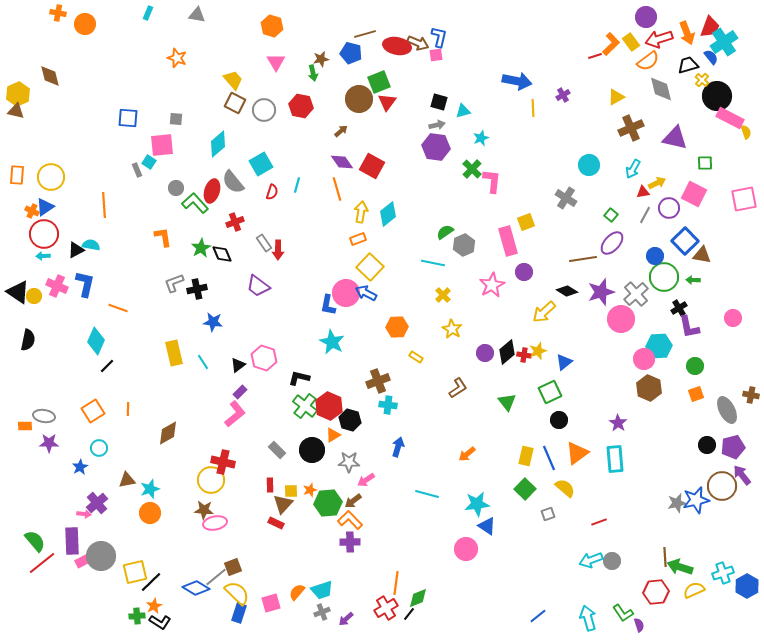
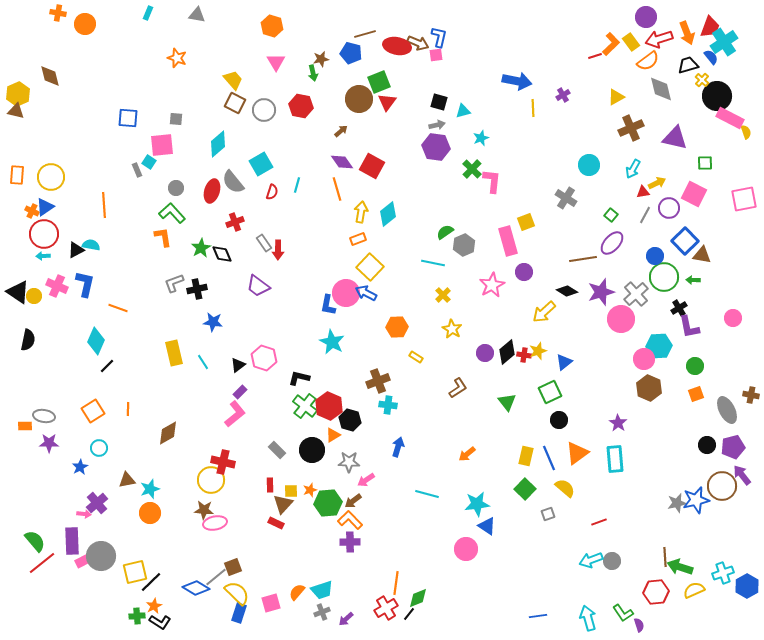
green L-shape at (195, 203): moved 23 px left, 10 px down
blue line at (538, 616): rotated 30 degrees clockwise
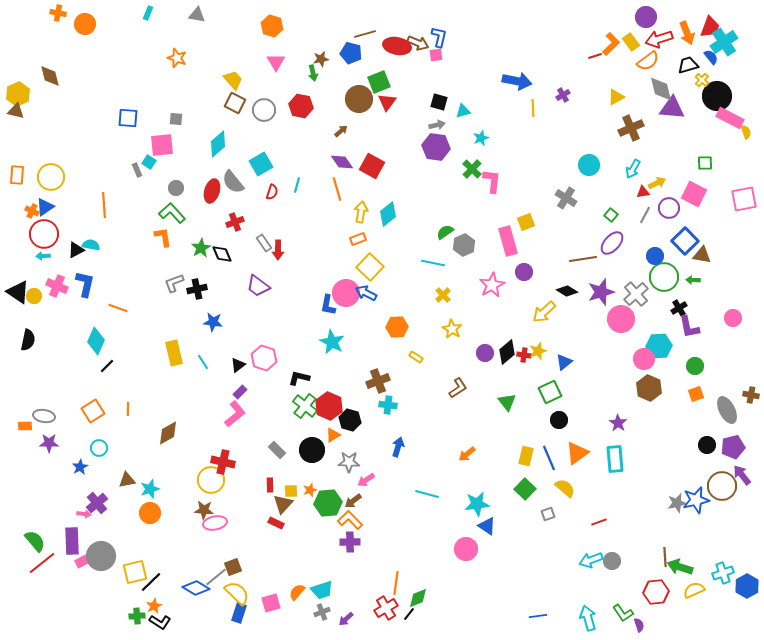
purple triangle at (675, 138): moved 3 px left, 30 px up; rotated 8 degrees counterclockwise
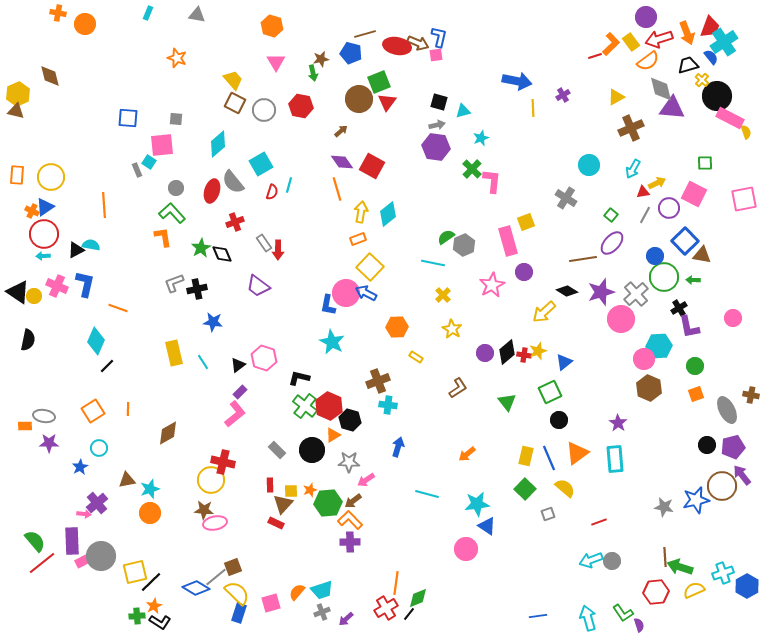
cyan line at (297, 185): moved 8 px left
green semicircle at (445, 232): moved 1 px right, 5 px down
gray star at (677, 503): moved 13 px left, 4 px down; rotated 24 degrees clockwise
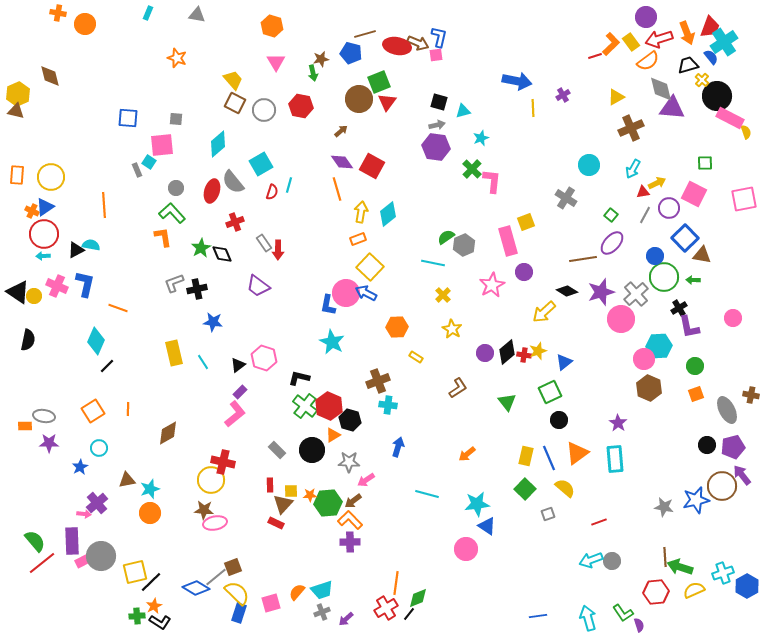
blue square at (685, 241): moved 3 px up
orange star at (310, 490): moved 5 px down; rotated 16 degrees clockwise
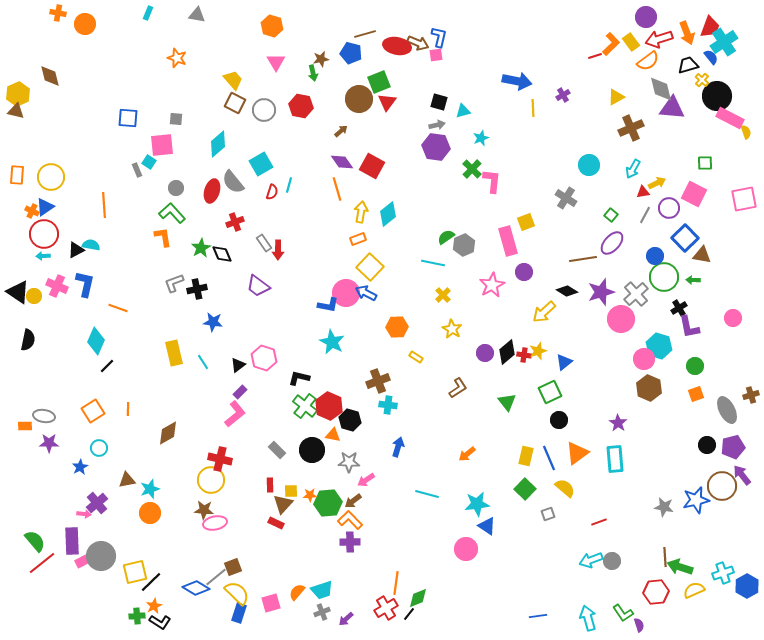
blue L-shape at (328, 305): rotated 90 degrees counterclockwise
cyan hexagon at (659, 346): rotated 20 degrees clockwise
brown cross at (751, 395): rotated 28 degrees counterclockwise
orange triangle at (333, 435): rotated 42 degrees clockwise
red cross at (223, 462): moved 3 px left, 3 px up
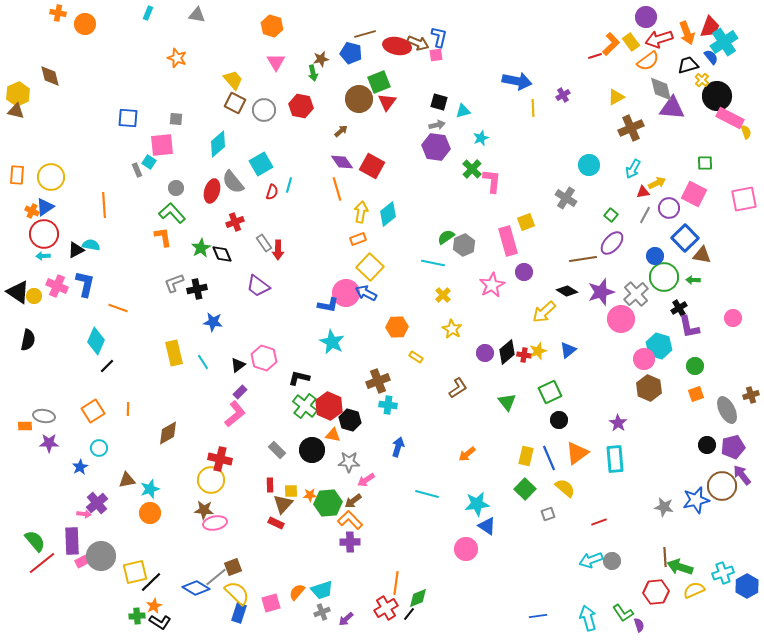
blue triangle at (564, 362): moved 4 px right, 12 px up
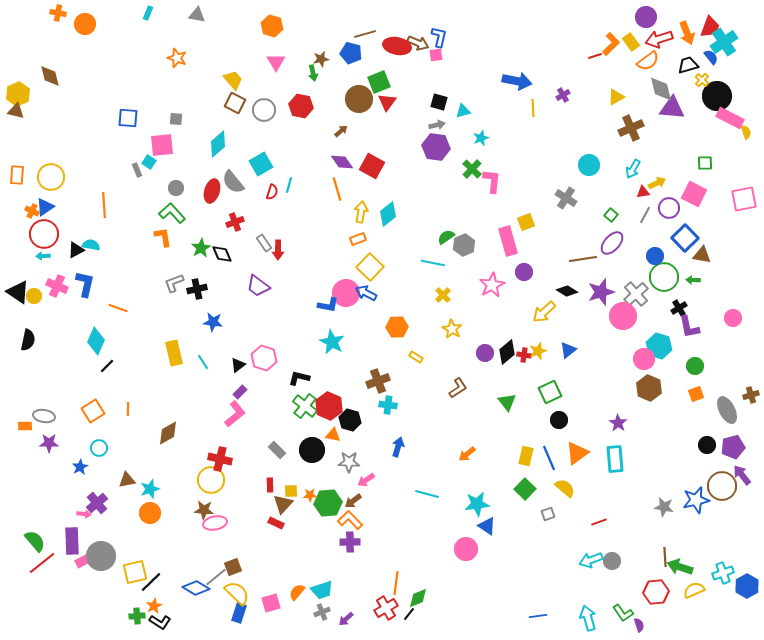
pink circle at (621, 319): moved 2 px right, 3 px up
